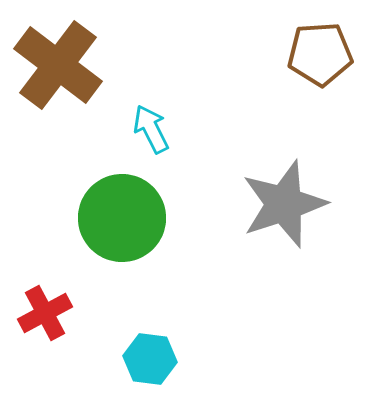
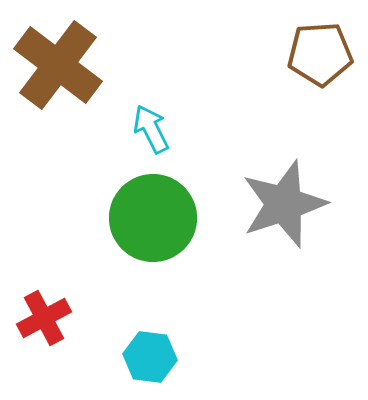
green circle: moved 31 px right
red cross: moved 1 px left, 5 px down
cyan hexagon: moved 2 px up
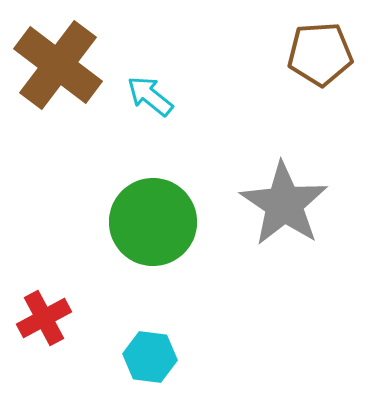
cyan arrow: moved 1 px left, 33 px up; rotated 24 degrees counterclockwise
gray star: rotated 20 degrees counterclockwise
green circle: moved 4 px down
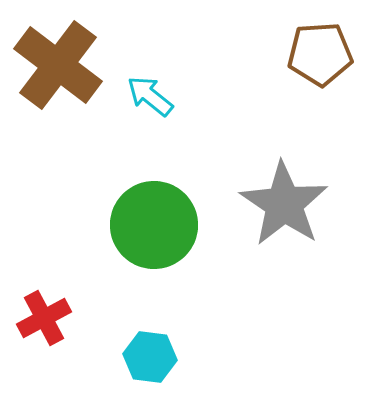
green circle: moved 1 px right, 3 px down
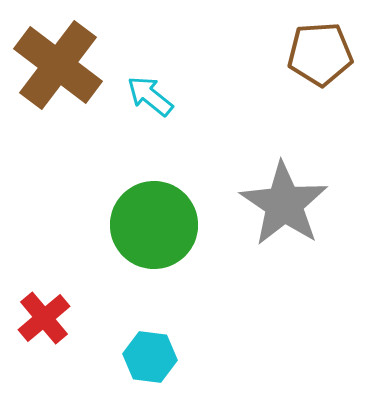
red cross: rotated 12 degrees counterclockwise
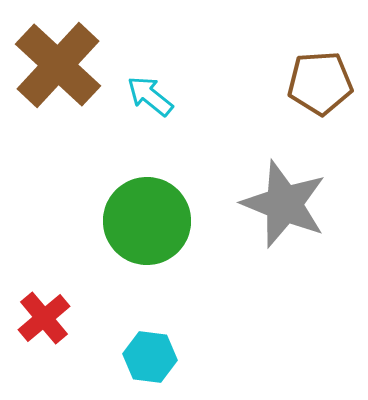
brown pentagon: moved 29 px down
brown cross: rotated 6 degrees clockwise
gray star: rotated 12 degrees counterclockwise
green circle: moved 7 px left, 4 px up
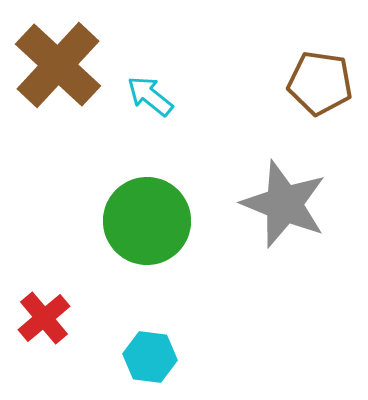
brown pentagon: rotated 12 degrees clockwise
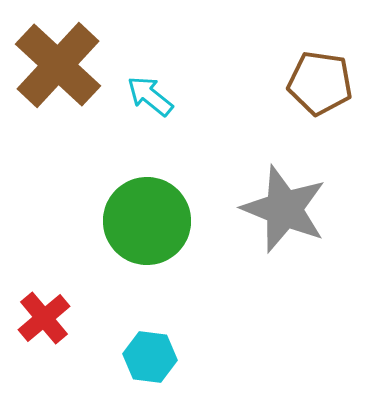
gray star: moved 5 px down
